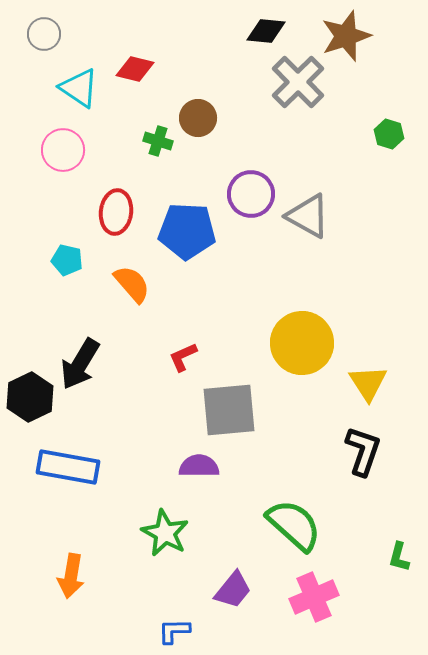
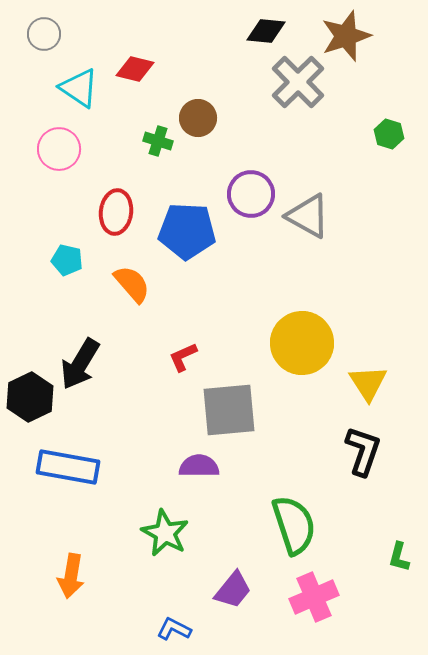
pink circle: moved 4 px left, 1 px up
green semicircle: rotated 30 degrees clockwise
blue L-shape: moved 2 px up; rotated 28 degrees clockwise
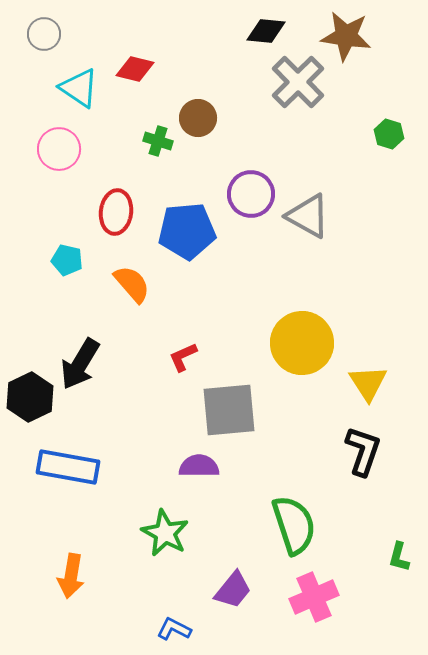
brown star: rotated 27 degrees clockwise
blue pentagon: rotated 8 degrees counterclockwise
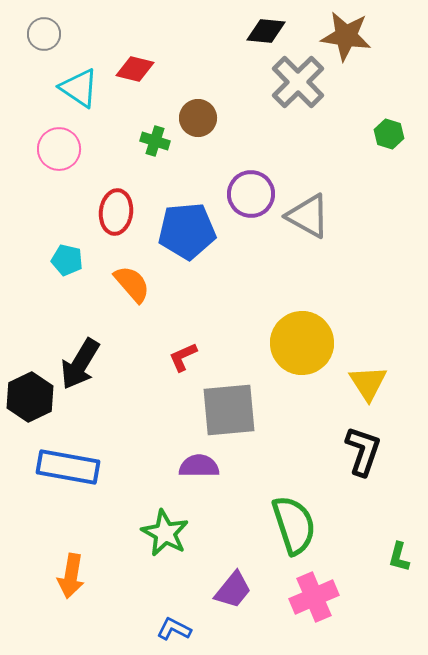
green cross: moved 3 px left
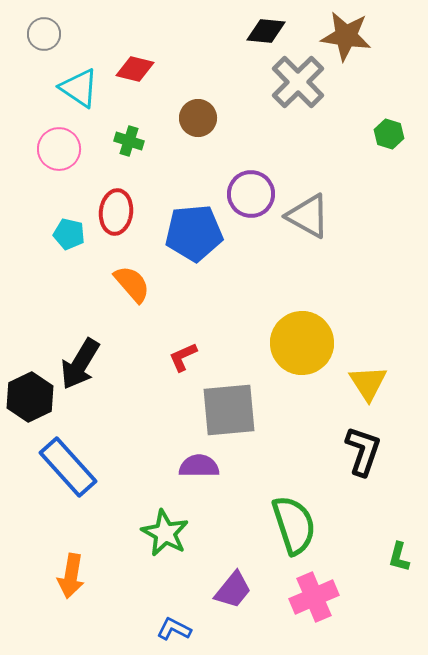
green cross: moved 26 px left
blue pentagon: moved 7 px right, 2 px down
cyan pentagon: moved 2 px right, 26 px up
blue rectangle: rotated 38 degrees clockwise
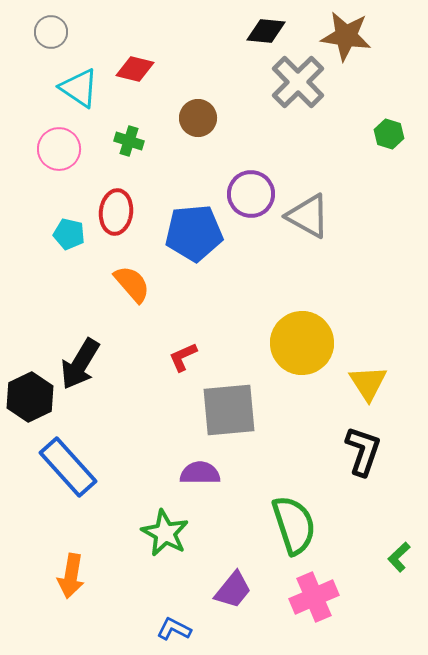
gray circle: moved 7 px right, 2 px up
purple semicircle: moved 1 px right, 7 px down
green L-shape: rotated 32 degrees clockwise
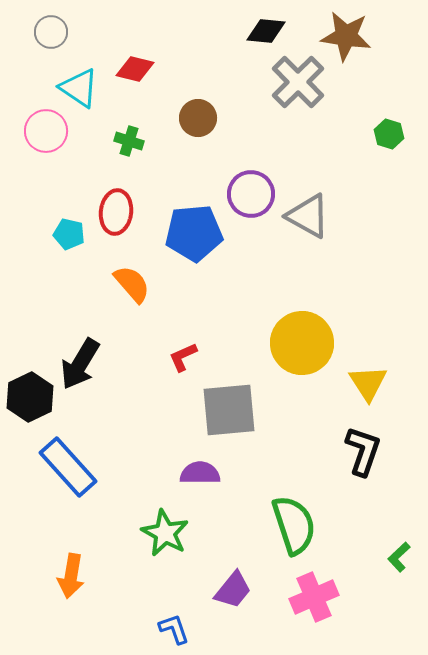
pink circle: moved 13 px left, 18 px up
blue L-shape: rotated 44 degrees clockwise
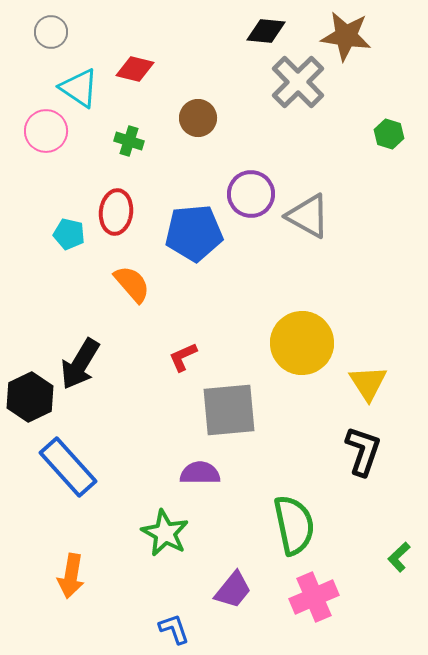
green semicircle: rotated 6 degrees clockwise
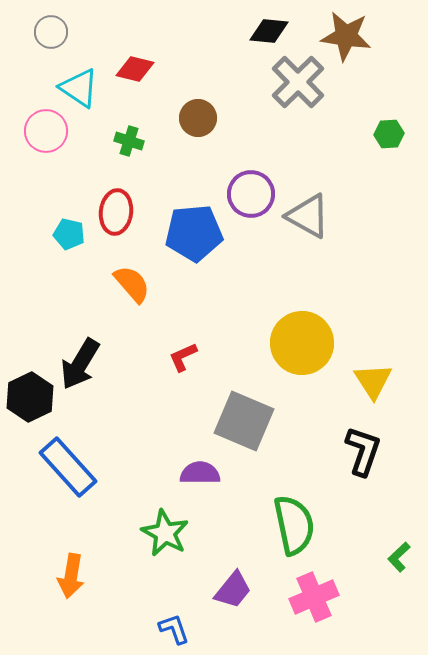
black diamond: moved 3 px right
green hexagon: rotated 20 degrees counterclockwise
yellow triangle: moved 5 px right, 2 px up
gray square: moved 15 px right, 11 px down; rotated 28 degrees clockwise
